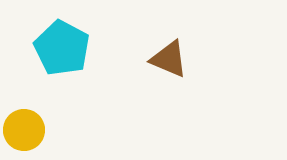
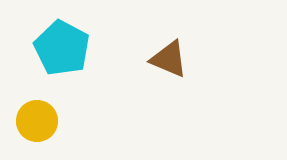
yellow circle: moved 13 px right, 9 px up
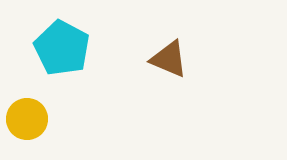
yellow circle: moved 10 px left, 2 px up
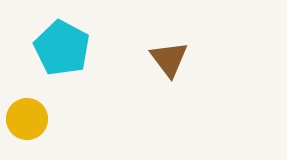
brown triangle: rotated 30 degrees clockwise
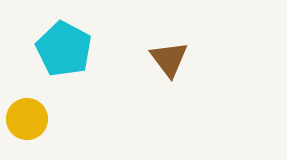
cyan pentagon: moved 2 px right, 1 px down
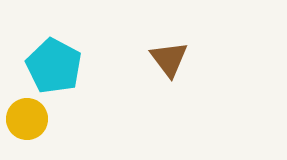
cyan pentagon: moved 10 px left, 17 px down
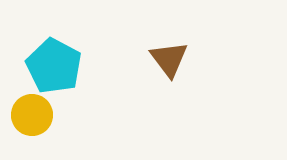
yellow circle: moved 5 px right, 4 px up
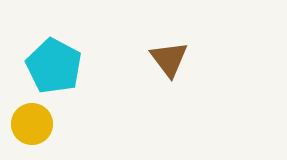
yellow circle: moved 9 px down
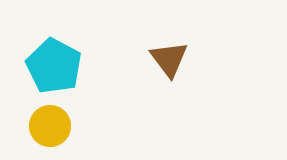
yellow circle: moved 18 px right, 2 px down
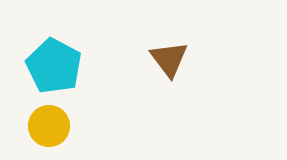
yellow circle: moved 1 px left
